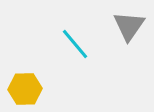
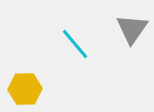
gray triangle: moved 3 px right, 3 px down
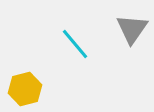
yellow hexagon: rotated 12 degrees counterclockwise
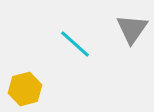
cyan line: rotated 8 degrees counterclockwise
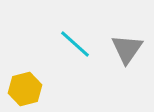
gray triangle: moved 5 px left, 20 px down
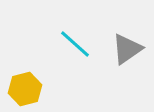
gray triangle: rotated 20 degrees clockwise
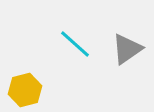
yellow hexagon: moved 1 px down
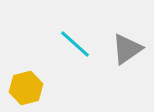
yellow hexagon: moved 1 px right, 2 px up
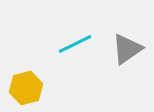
cyan line: rotated 68 degrees counterclockwise
